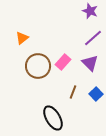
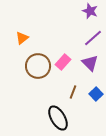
black ellipse: moved 5 px right
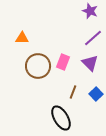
orange triangle: rotated 40 degrees clockwise
pink rectangle: rotated 21 degrees counterclockwise
black ellipse: moved 3 px right
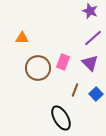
brown circle: moved 2 px down
brown line: moved 2 px right, 2 px up
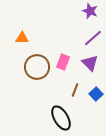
brown circle: moved 1 px left, 1 px up
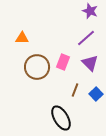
purple line: moved 7 px left
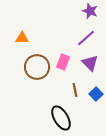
brown line: rotated 32 degrees counterclockwise
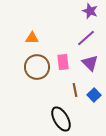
orange triangle: moved 10 px right
pink rectangle: rotated 28 degrees counterclockwise
blue square: moved 2 px left, 1 px down
black ellipse: moved 1 px down
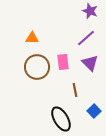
blue square: moved 16 px down
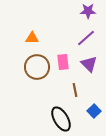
purple star: moved 2 px left; rotated 21 degrees counterclockwise
purple triangle: moved 1 px left, 1 px down
